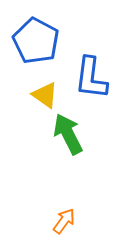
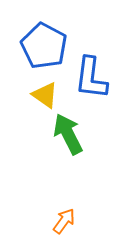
blue pentagon: moved 8 px right, 5 px down
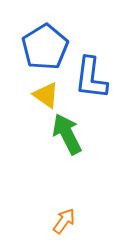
blue pentagon: moved 1 px right, 1 px down; rotated 12 degrees clockwise
yellow triangle: moved 1 px right
green arrow: moved 1 px left
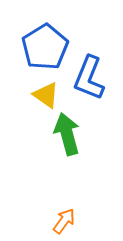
blue L-shape: moved 2 px left; rotated 15 degrees clockwise
green arrow: rotated 12 degrees clockwise
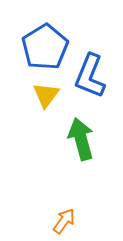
blue L-shape: moved 1 px right, 2 px up
yellow triangle: rotated 32 degrees clockwise
green arrow: moved 14 px right, 5 px down
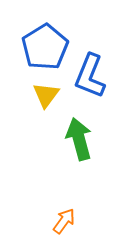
green arrow: moved 2 px left
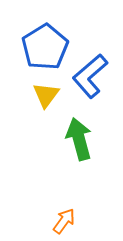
blue L-shape: rotated 27 degrees clockwise
